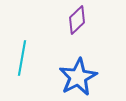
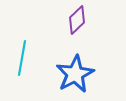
blue star: moved 3 px left, 3 px up
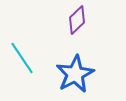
cyan line: rotated 44 degrees counterclockwise
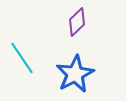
purple diamond: moved 2 px down
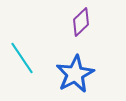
purple diamond: moved 4 px right
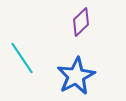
blue star: moved 1 px right, 2 px down
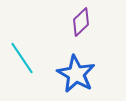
blue star: moved 2 px up; rotated 15 degrees counterclockwise
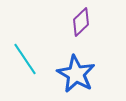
cyan line: moved 3 px right, 1 px down
